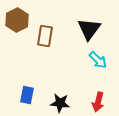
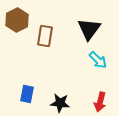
blue rectangle: moved 1 px up
red arrow: moved 2 px right
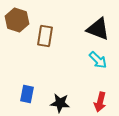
brown hexagon: rotated 15 degrees counterclockwise
black triangle: moved 9 px right; rotated 45 degrees counterclockwise
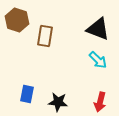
black star: moved 2 px left, 1 px up
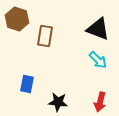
brown hexagon: moved 1 px up
blue rectangle: moved 10 px up
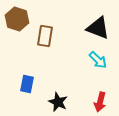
black triangle: moved 1 px up
black star: rotated 18 degrees clockwise
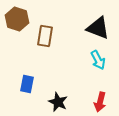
cyan arrow: rotated 18 degrees clockwise
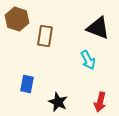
cyan arrow: moved 10 px left
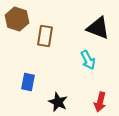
blue rectangle: moved 1 px right, 2 px up
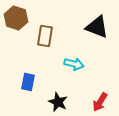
brown hexagon: moved 1 px left, 1 px up
black triangle: moved 1 px left, 1 px up
cyan arrow: moved 14 px left, 4 px down; rotated 48 degrees counterclockwise
red arrow: rotated 18 degrees clockwise
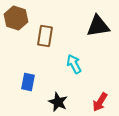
black triangle: moved 1 px right, 1 px up; rotated 30 degrees counterclockwise
cyan arrow: rotated 132 degrees counterclockwise
